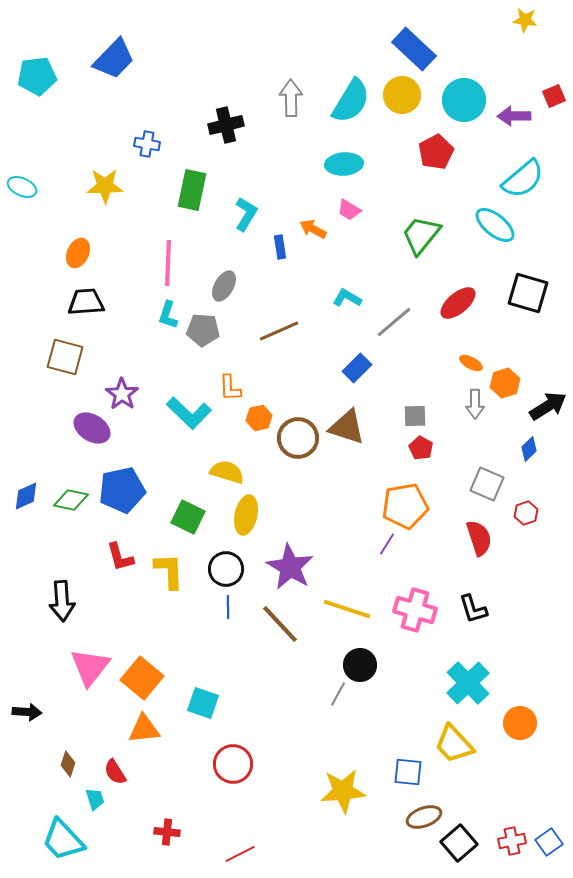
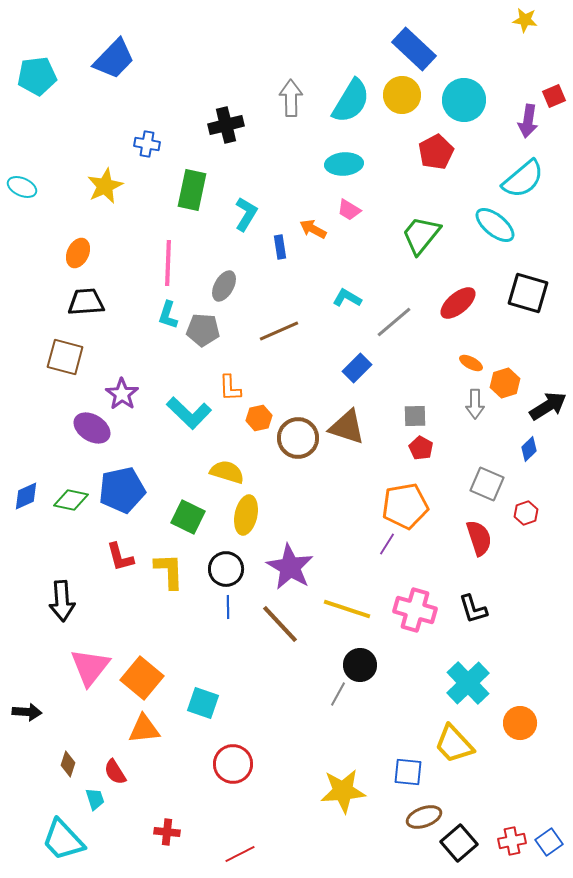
purple arrow at (514, 116): moved 14 px right, 5 px down; rotated 80 degrees counterclockwise
yellow star at (105, 186): rotated 24 degrees counterclockwise
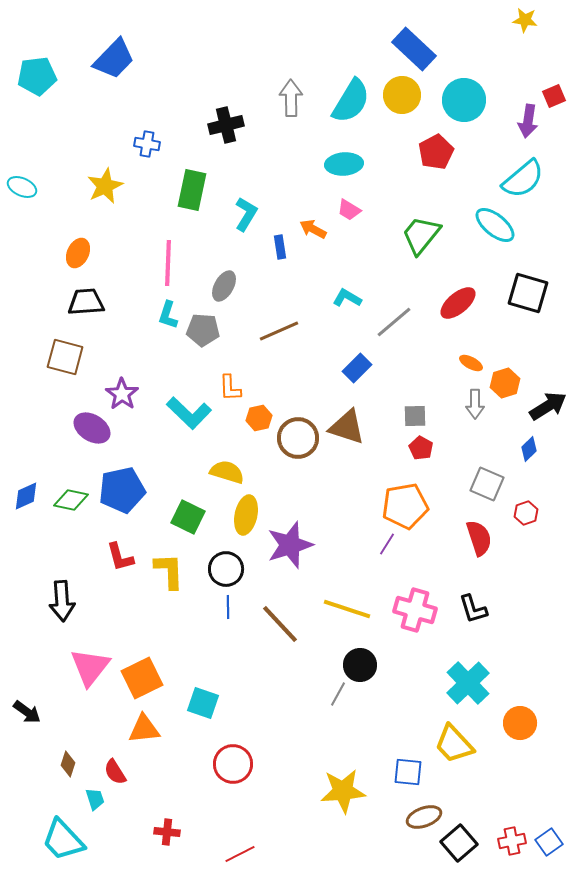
purple star at (290, 567): moved 22 px up; rotated 24 degrees clockwise
orange square at (142, 678): rotated 24 degrees clockwise
black arrow at (27, 712): rotated 32 degrees clockwise
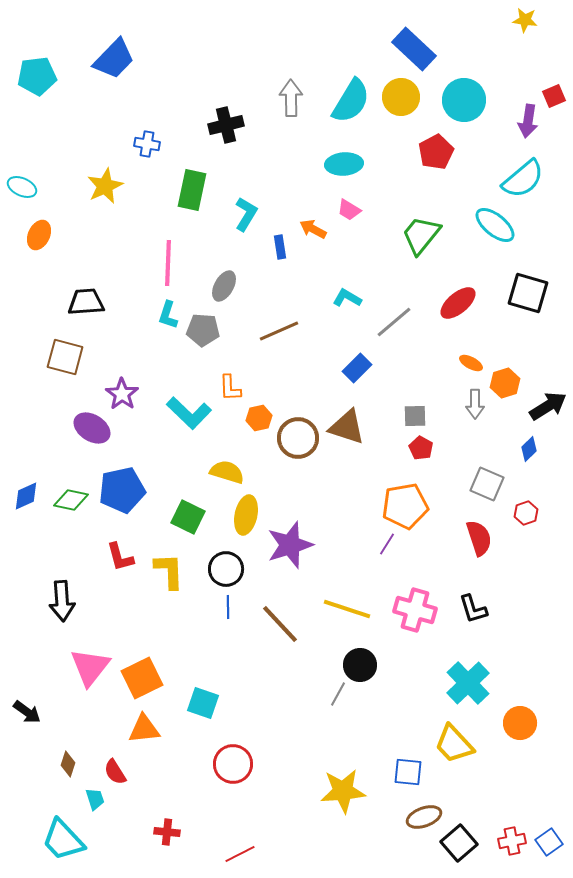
yellow circle at (402, 95): moved 1 px left, 2 px down
orange ellipse at (78, 253): moved 39 px left, 18 px up
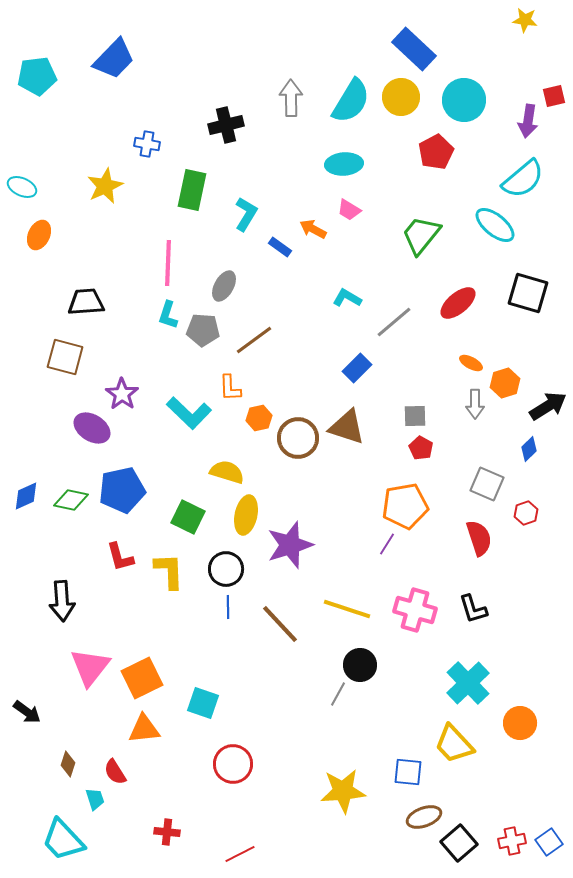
red square at (554, 96): rotated 10 degrees clockwise
blue rectangle at (280, 247): rotated 45 degrees counterclockwise
brown line at (279, 331): moved 25 px left, 9 px down; rotated 12 degrees counterclockwise
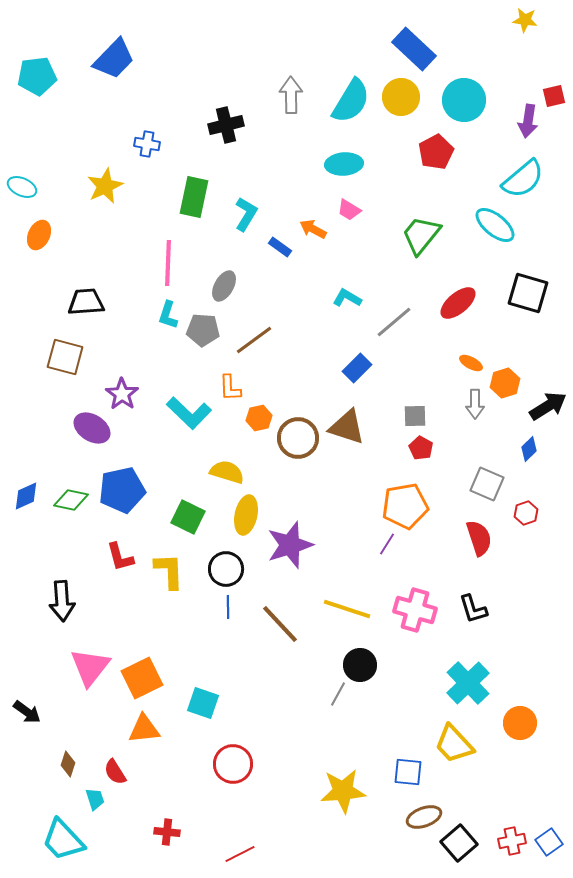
gray arrow at (291, 98): moved 3 px up
green rectangle at (192, 190): moved 2 px right, 7 px down
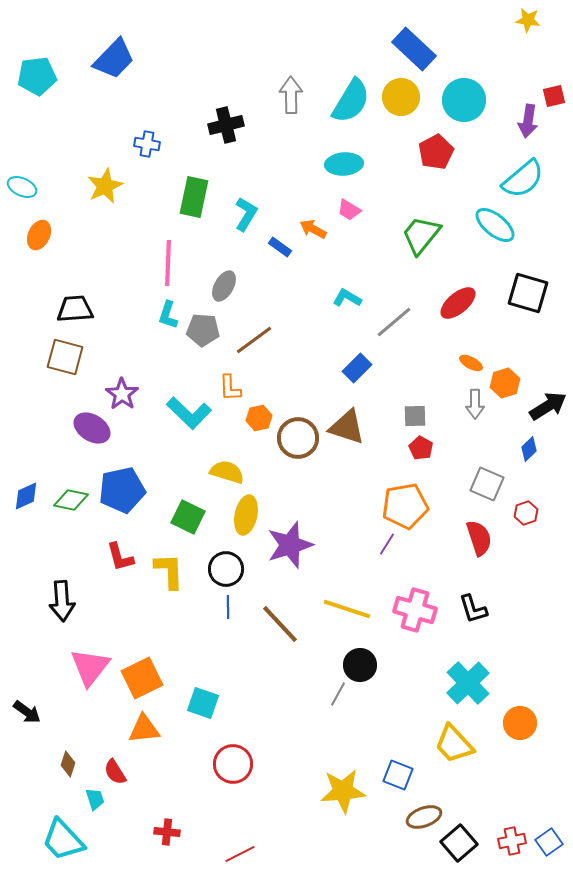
yellow star at (525, 20): moved 3 px right
black trapezoid at (86, 302): moved 11 px left, 7 px down
blue square at (408, 772): moved 10 px left, 3 px down; rotated 16 degrees clockwise
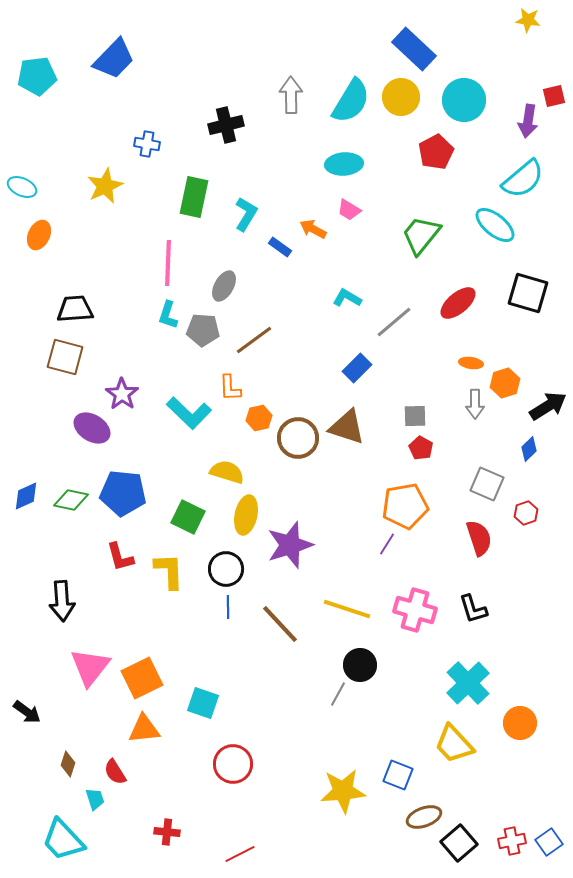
orange ellipse at (471, 363): rotated 20 degrees counterclockwise
blue pentagon at (122, 490): moved 1 px right, 3 px down; rotated 18 degrees clockwise
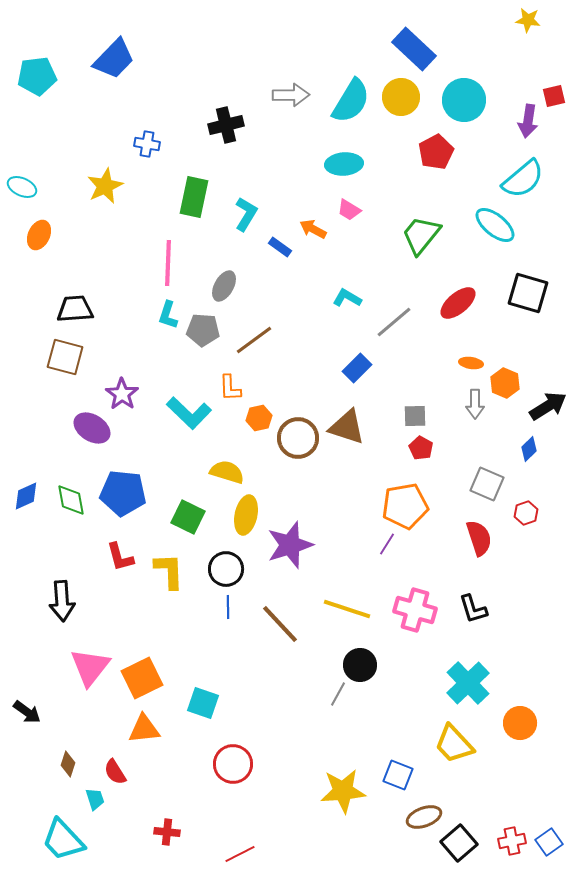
gray arrow at (291, 95): rotated 90 degrees clockwise
orange hexagon at (505, 383): rotated 20 degrees counterclockwise
green diamond at (71, 500): rotated 68 degrees clockwise
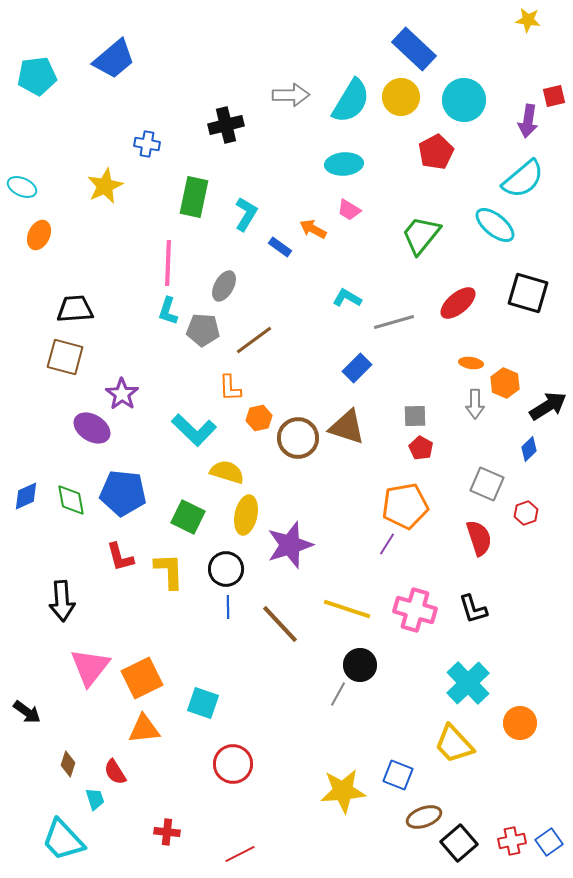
blue trapezoid at (114, 59): rotated 6 degrees clockwise
cyan L-shape at (168, 315): moved 4 px up
gray line at (394, 322): rotated 24 degrees clockwise
cyan L-shape at (189, 413): moved 5 px right, 17 px down
